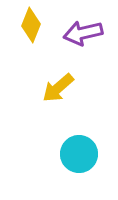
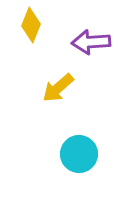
purple arrow: moved 8 px right, 9 px down; rotated 9 degrees clockwise
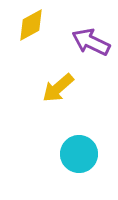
yellow diamond: rotated 40 degrees clockwise
purple arrow: rotated 30 degrees clockwise
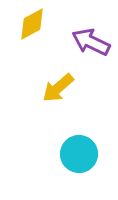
yellow diamond: moved 1 px right, 1 px up
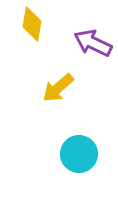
yellow diamond: rotated 52 degrees counterclockwise
purple arrow: moved 2 px right, 1 px down
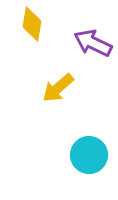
cyan circle: moved 10 px right, 1 px down
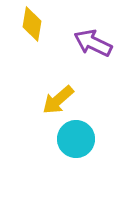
yellow arrow: moved 12 px down
cyan circle: moved 13 px left, 16 px up
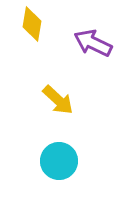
yellow arrow: rotated 96 degrees counterclockwise
cyan circle: moved 17 px left, 22 px down
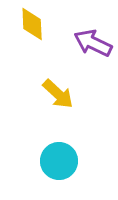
yellow diamond: rotated 12 degrees counterclockwise
yellow arrow: moved 6 px up
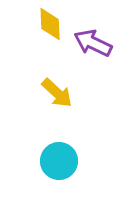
yellow diamond: moved 18 px right
yellow arrow: moved 1 px left, 1 px up
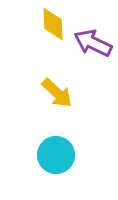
yellow diamond: moved 3 px right
cyan circle: moved 3 px left, 6 px up
